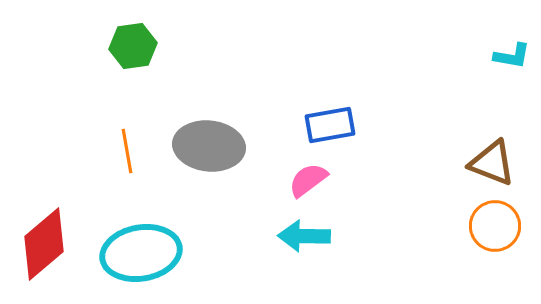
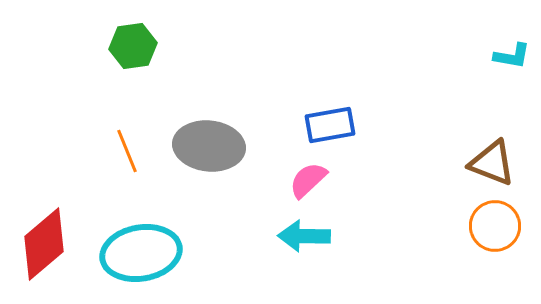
orange line: rotated 12 degrees counterclockwise
pink semicircle: rotated 6 degrees counterclockwise
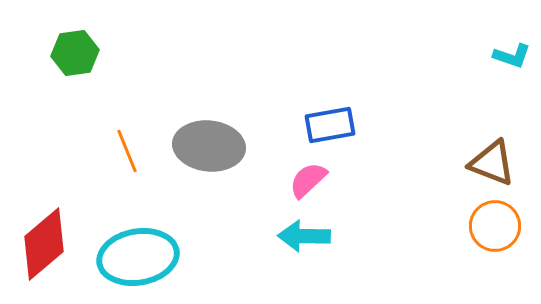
green hexagon: moved 58 px left, 7 px down
cyan L-shape: rotated 9 degrees clockwise
cyan ellipse: moved 3 px left, 4 px down
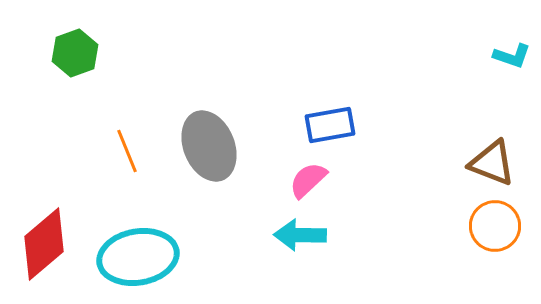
green hexagon: rotated 12 degrees counterclockwise
gray ellipse: rotated 62 degrees clockwise
cyan arrow: moved 4 px left, 1 px up
